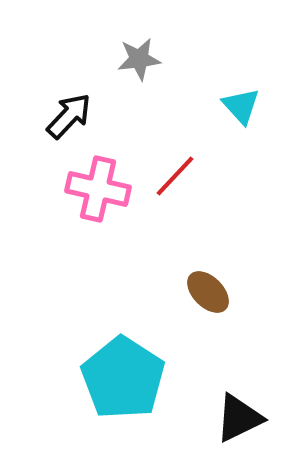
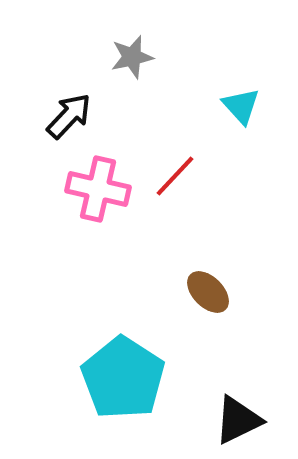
gray star: moved 7 px left, 2 px up; rotated 6 degrees counterclockwise
black triangle: moved 1 px left, 2 px down
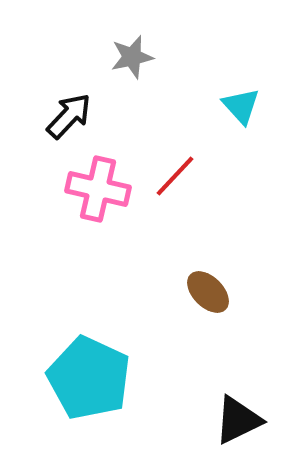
cyan pentagon: moved 34 px left; rotated 8 degrees counterclockwise
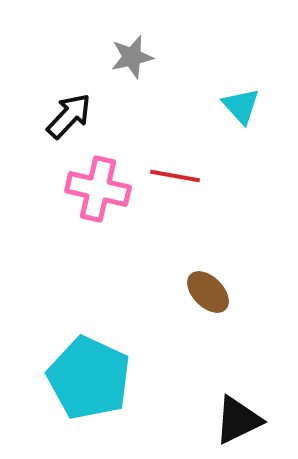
red line: rotated 57 degrees clockwise
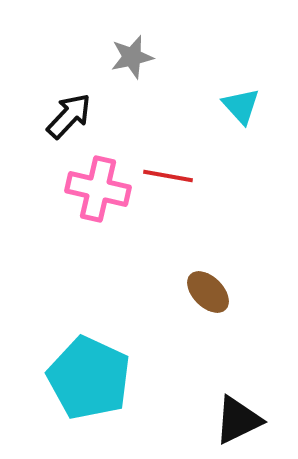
red line: moved 7 px left
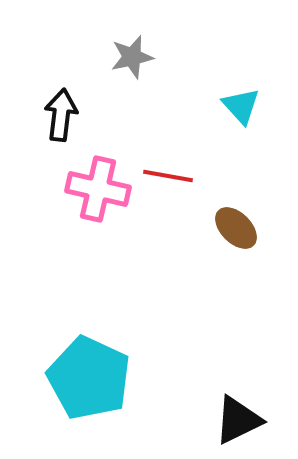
black arrow: moved 8 px left, 1 px up; rotated 36 degrees counterclockwise
brown ellipse: moved 28 px right, 64 px up
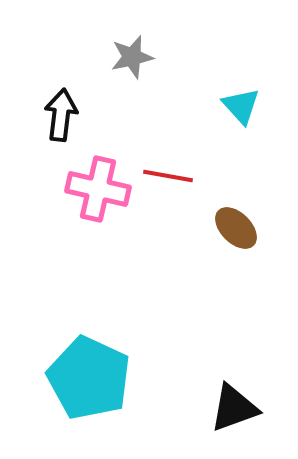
black triangle: moved 4 px left, 12 px up; rotated 6 degrees clockwise
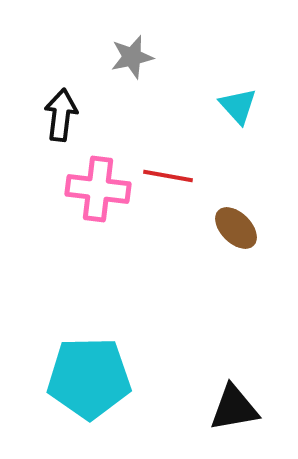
cyan triangle: moved 3 px left
pink cross: rotated 6 degrees counterclockwise
cyan pentagon: rotated 26 degrees counterclockwise
black triangle: rotated 10 degrees clockwise
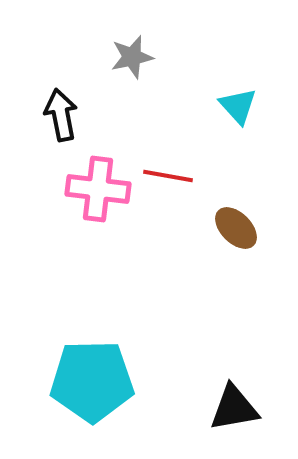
black arrow: rotated 18 degrees counterclockwise
cyan pentagon: moved 3 px right, 3 px down
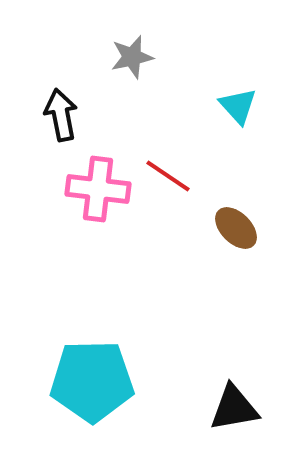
red line: rotated 24 degrees clockwise
